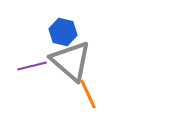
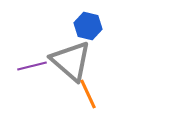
blue hexagon: moved 25 px right, 6 px up
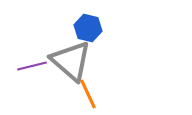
blue hexagon: moved 2 px down
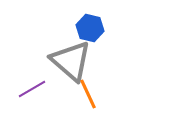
blue hexagon: moved 2 px right
purple line: moved 23 px down; rotated 16 degrees counterclockwise
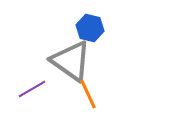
gray triangle: rotated 6 degrees counterclockwise
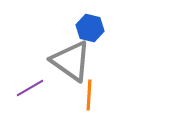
purple line: moved 2 px left, 1 px up
orange line: moved 1 px right, 1 px down; rotated 28 degrees clockwise
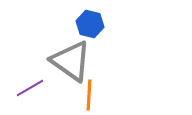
blue hexagon: moved 4 px up
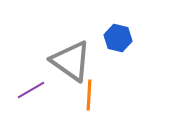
blue hexagon: moved 28 px right, 14 px down
purple line: moved 1 px right, 2 px down
